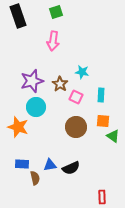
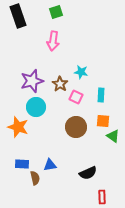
cyan star: moved 1 px left
black semicircle: moved 17 px right, 5 px down
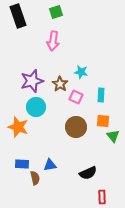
green triangle: rotated 16 degrees clockwise
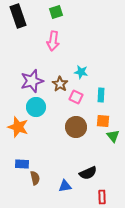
blue triangle: moved 15 px right, 21 px down
